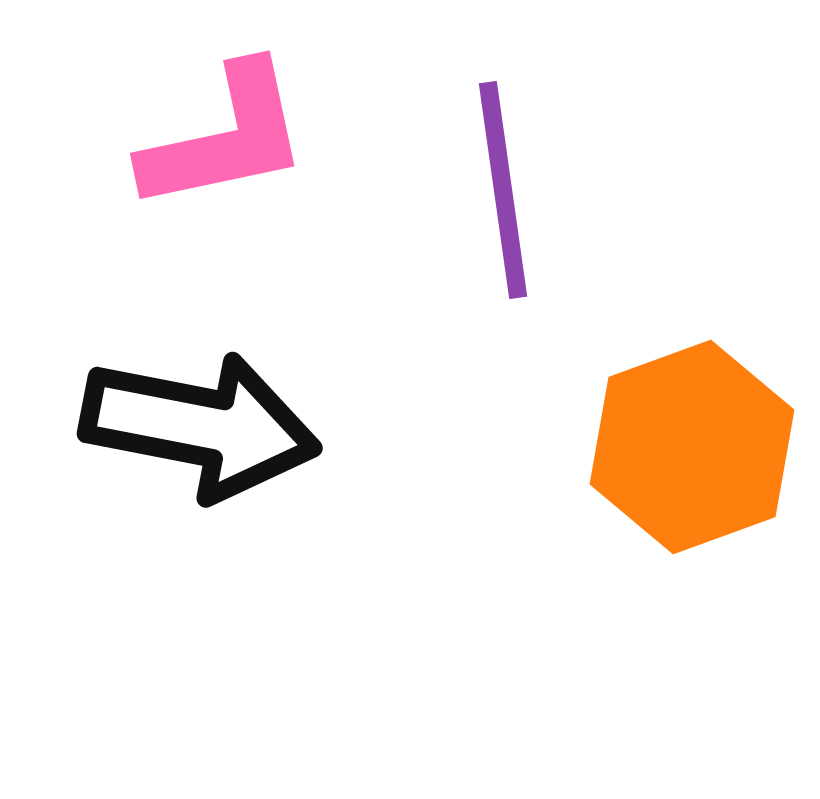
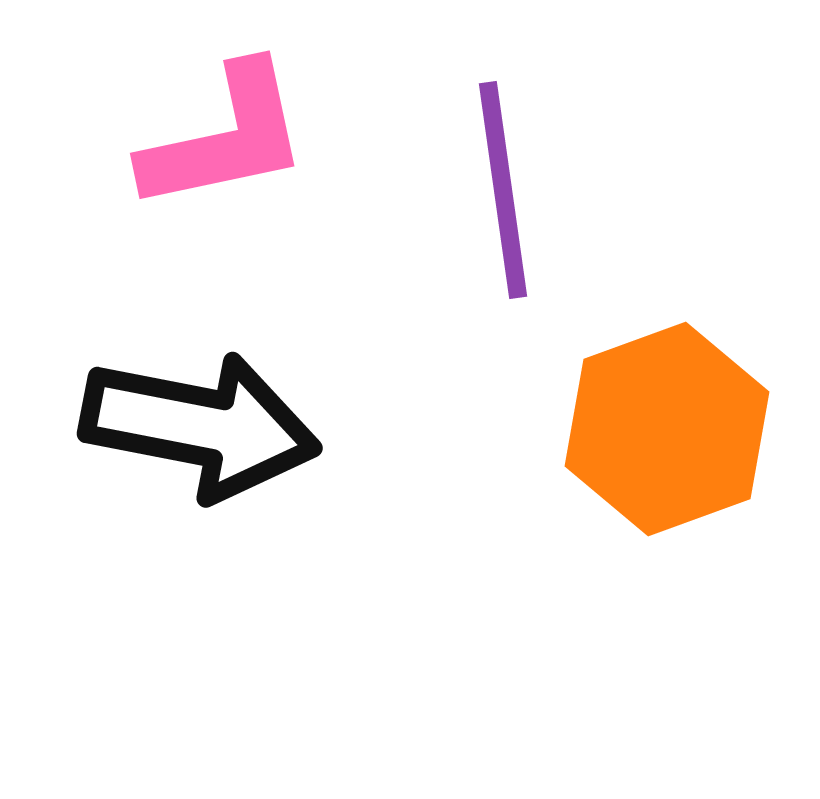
orange hexagon: moved 25 px left, 18 px up
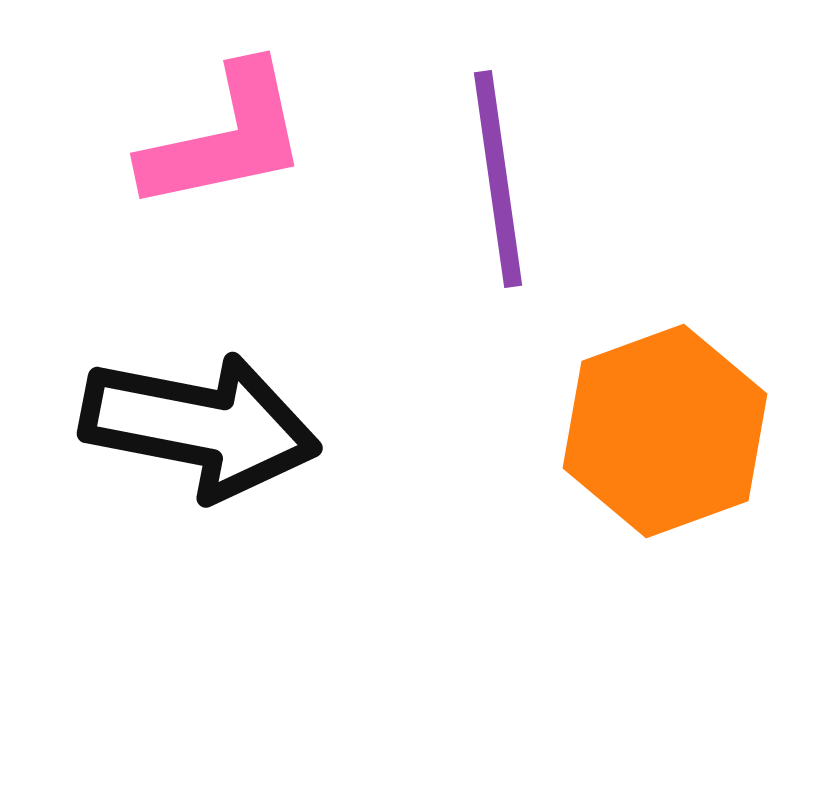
purple line: moved 5 px left, 11 px up
orange hexagon: moved 2 px left, 2 px down
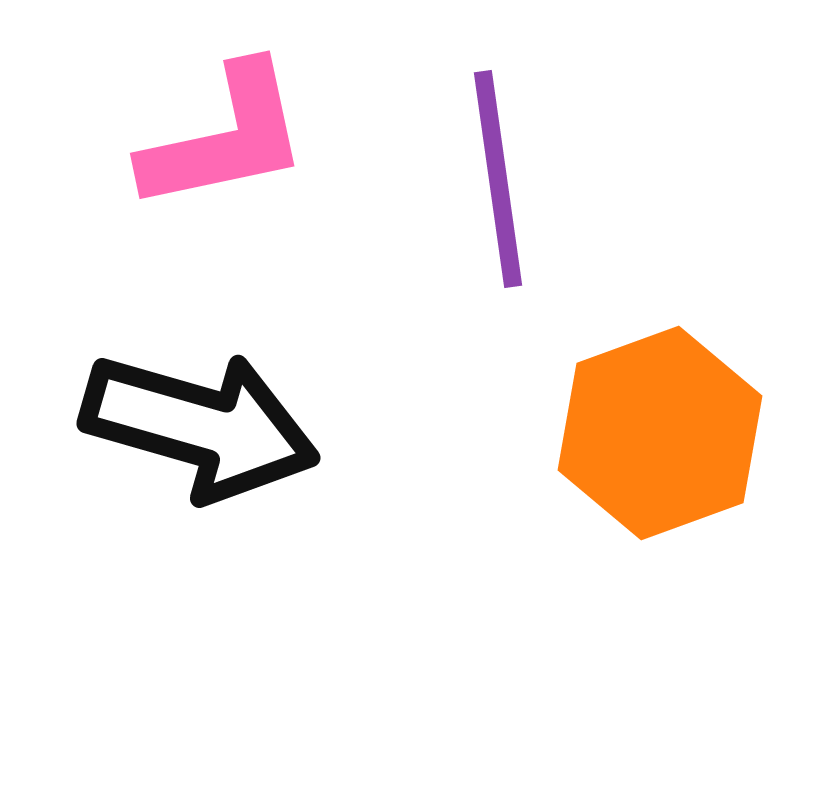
black arrow: rotated 5 degrees clockwise
orange hexagon: moved 5 px left, 2 px down
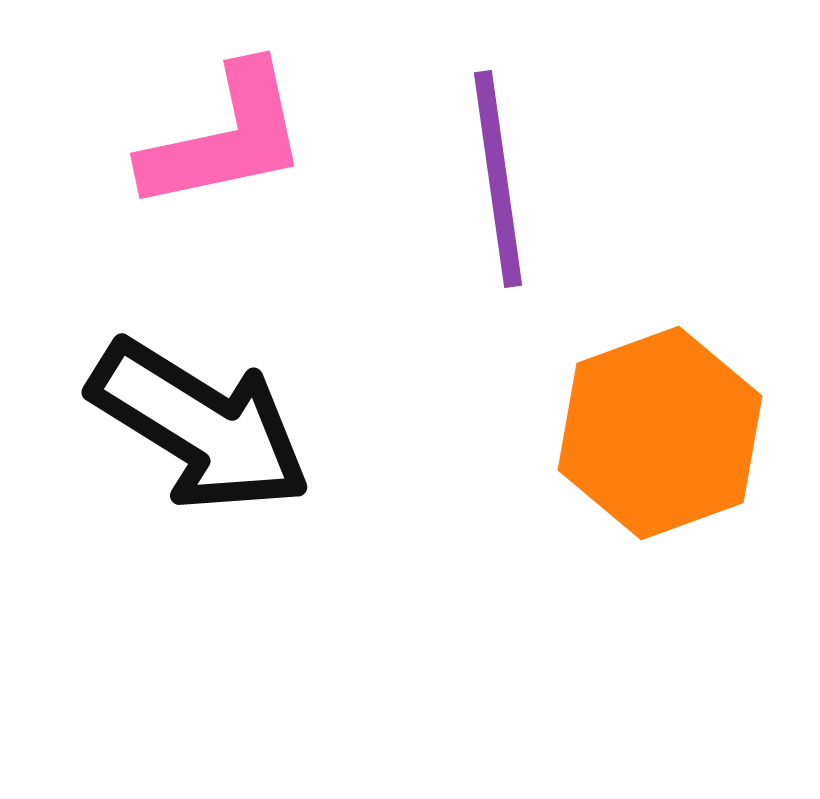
black arrow: rotated 16 degrees clockwise
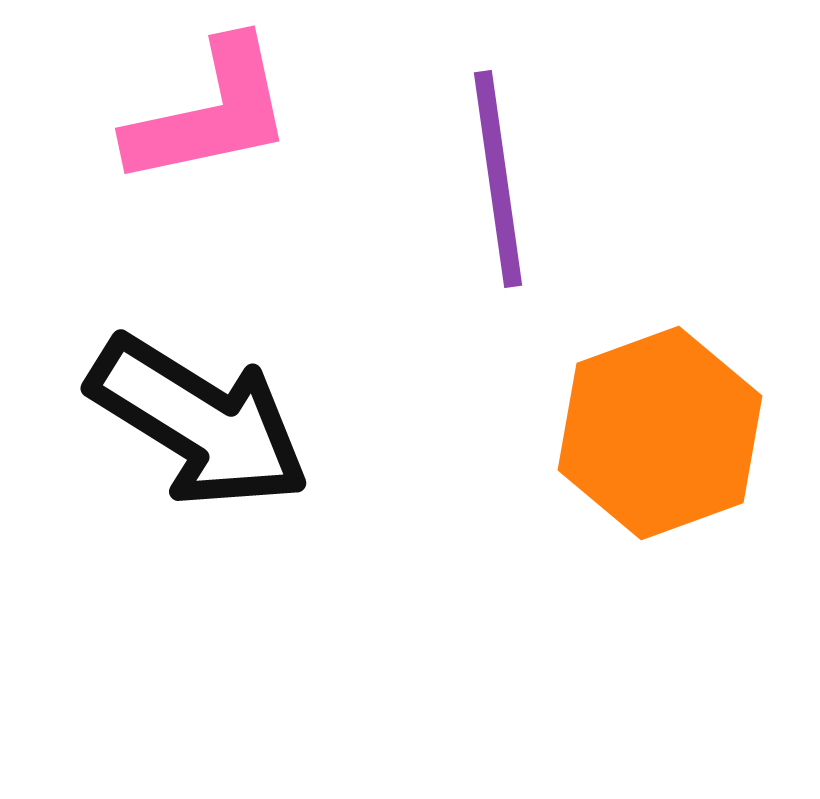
pink L-shape: moved 15 px left, 25 px up
black arrow: moved 1 px left, 4 px up
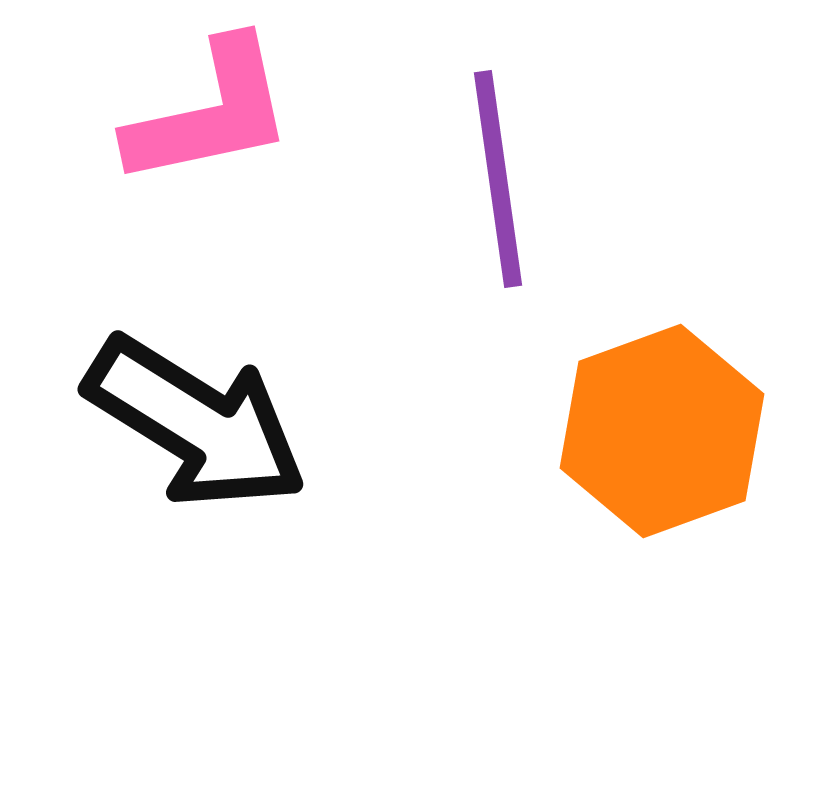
black arrow: moved 3 px left, 1 px down
orange hexagon: moved 2 px right, 2 px up
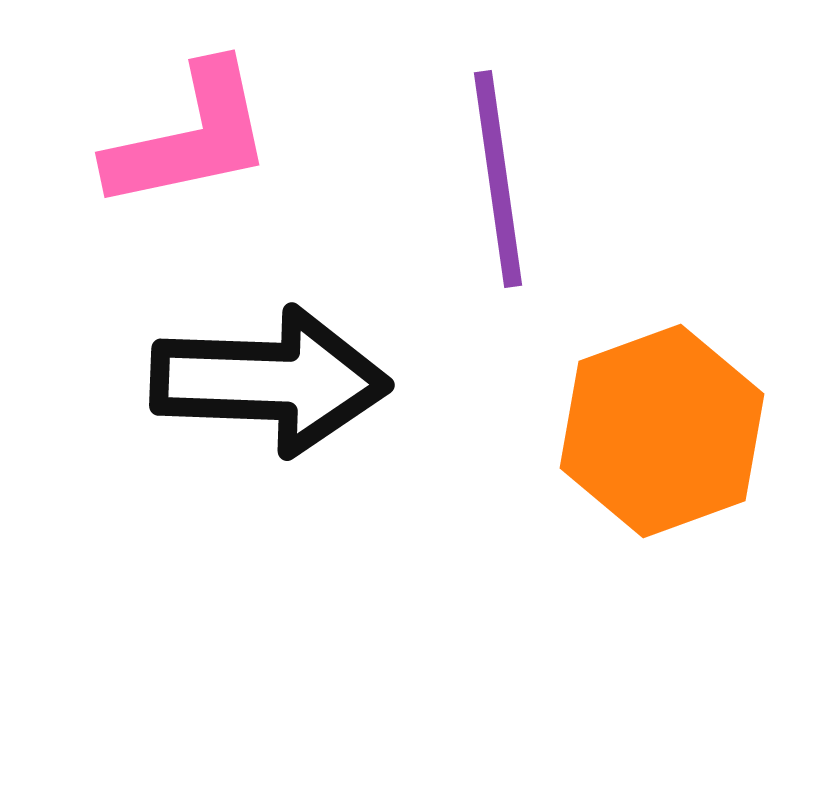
pink L-shape: moved 20 px left, 24 px down
black arrow: moved 74 px right, 42 px up; rotated 30 degrees counterclockwise
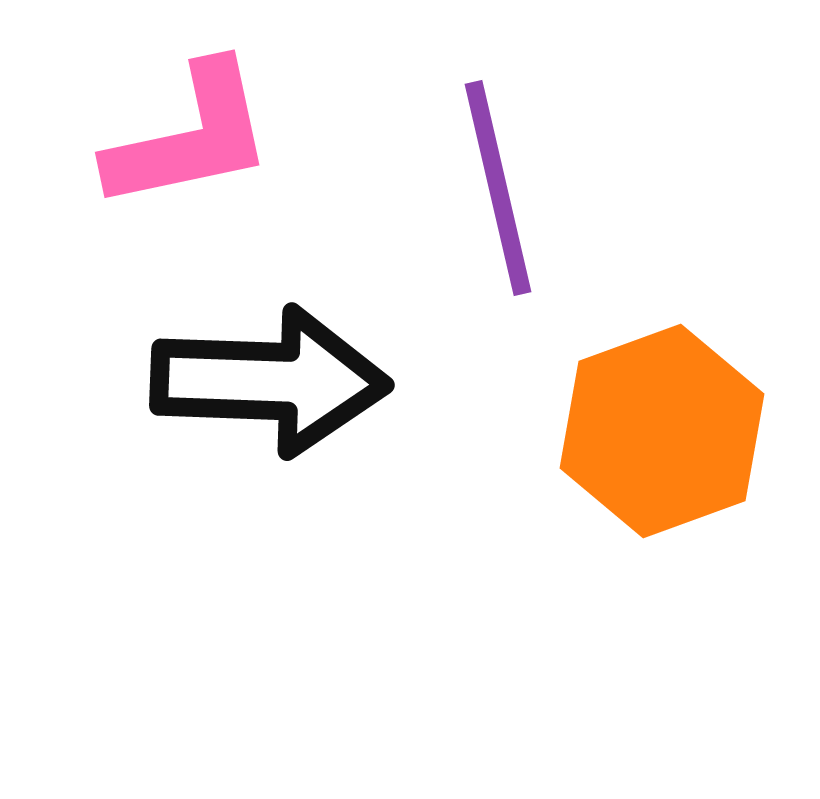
purple line: moved 9 px down; rotated 5 degrees counterclockwise
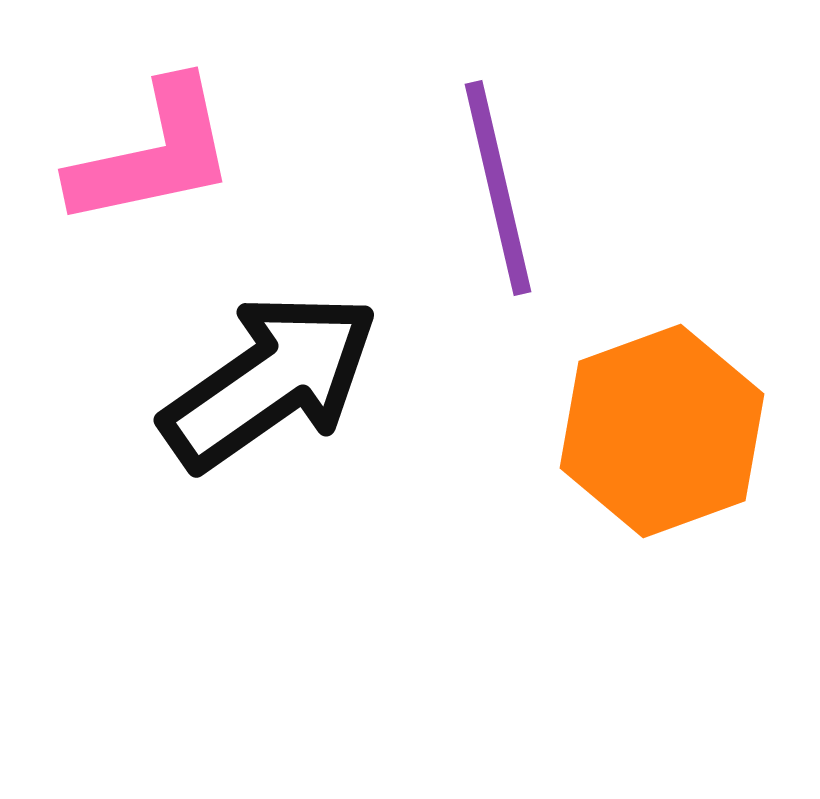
pink L-shape: moved 37 px left, 17 px down
black arrow: rotated 37 degrees counterclockwise
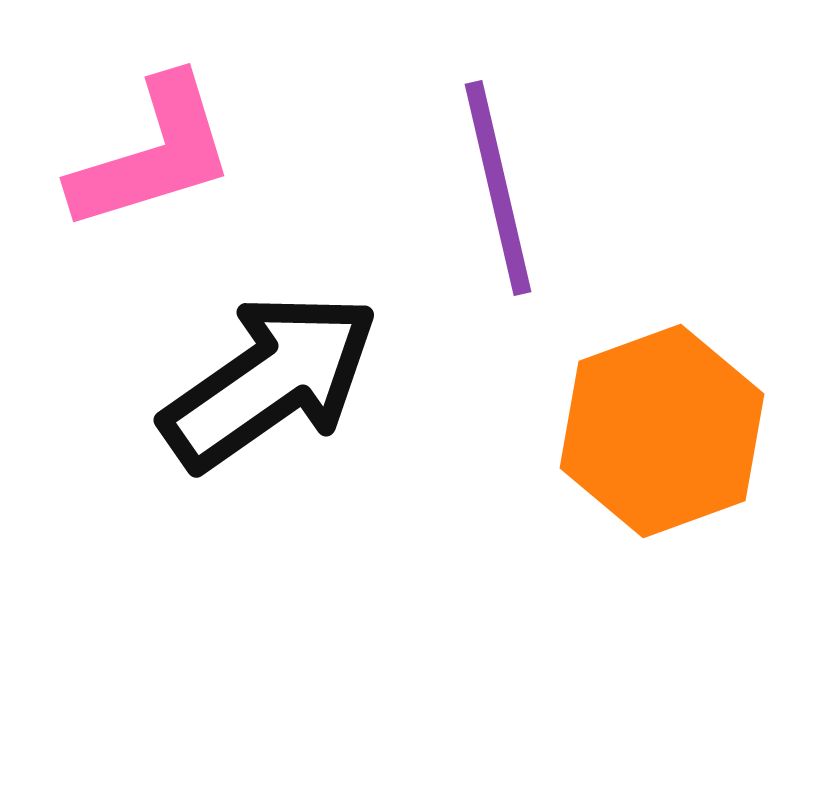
pink L-shape: rotated 5 degrees counterclockwise
